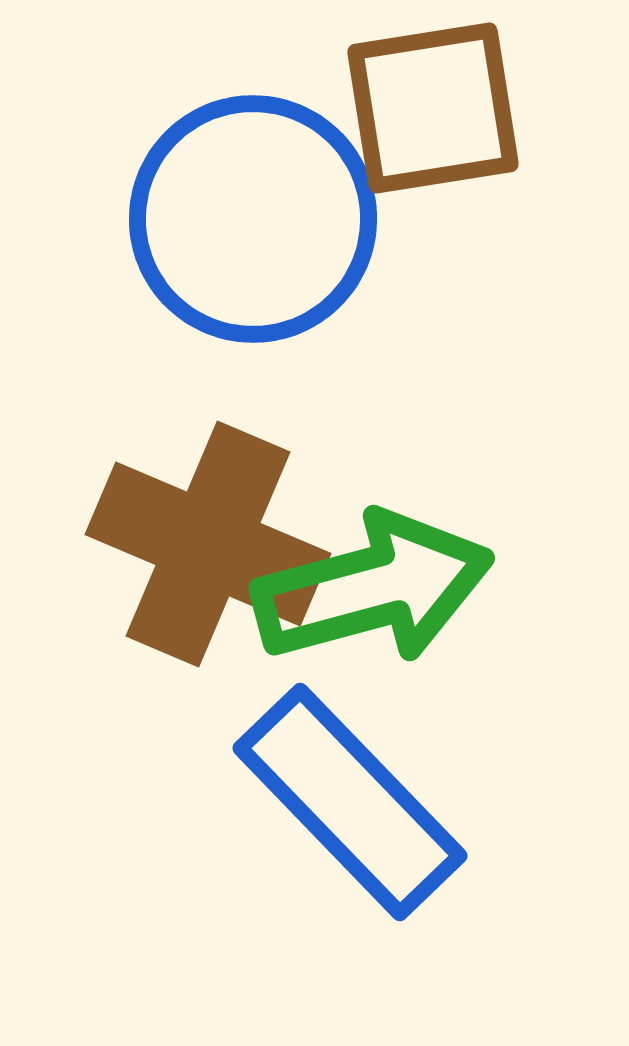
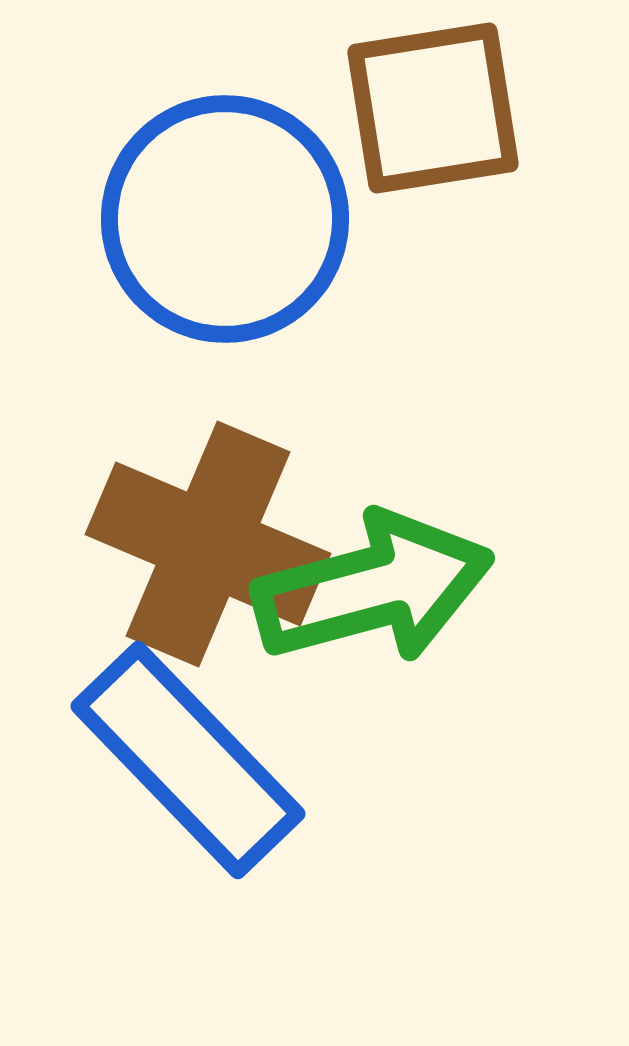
blue circle: moved 28 px left
blue rectangle: moved 162 px left, 42 px up
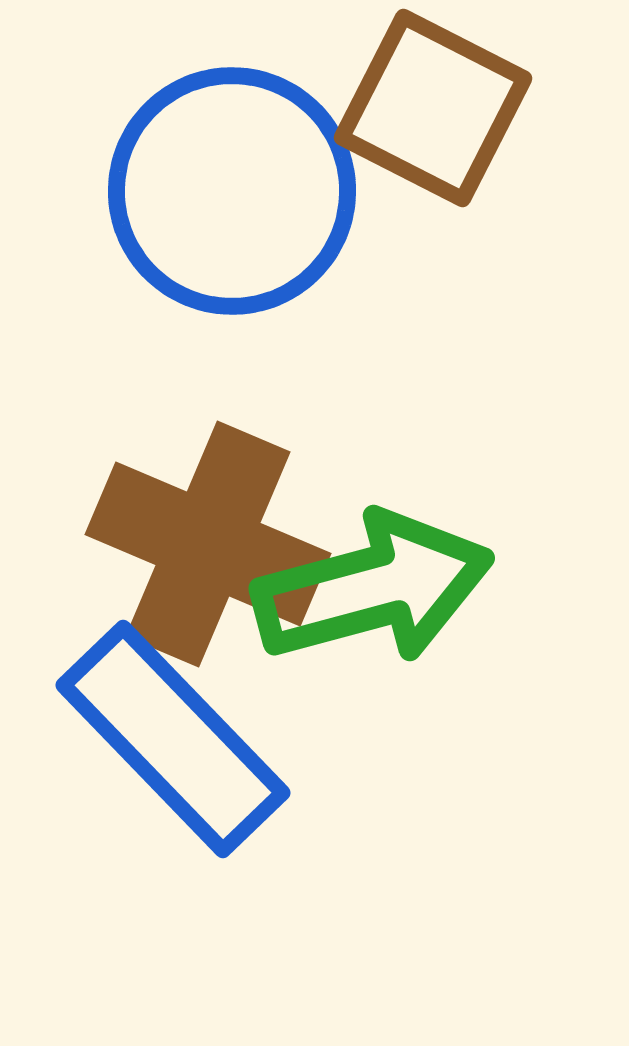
brown square: rotated 36 degrees clockwise
blue circle: moved 7 px right, 28 px up
blue rectangle: moved 15 px left, 21 px up
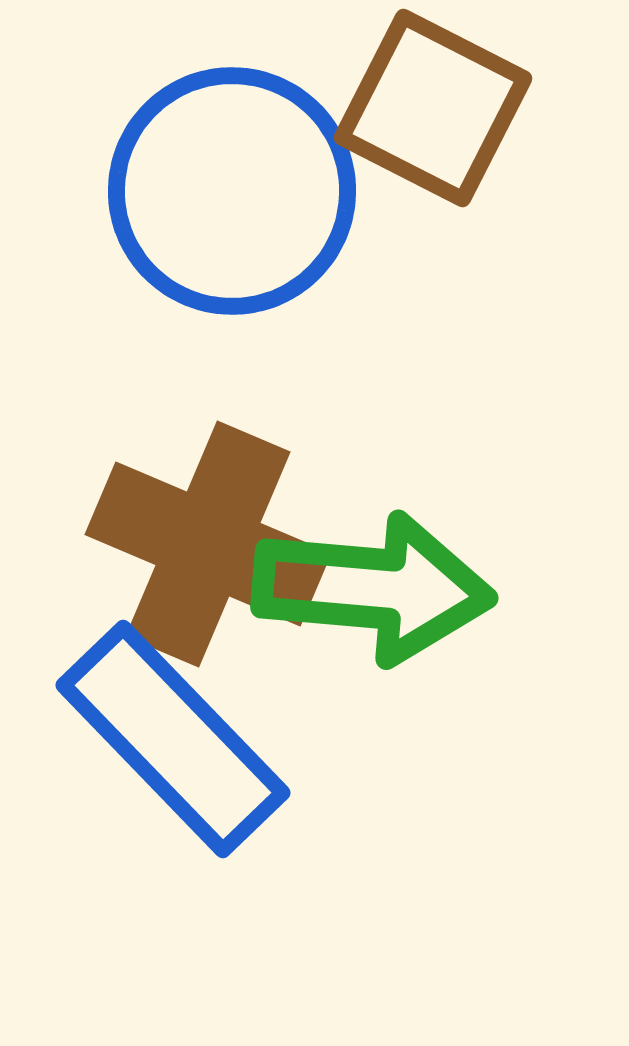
green arrow: rotated 20 degrees clockwise
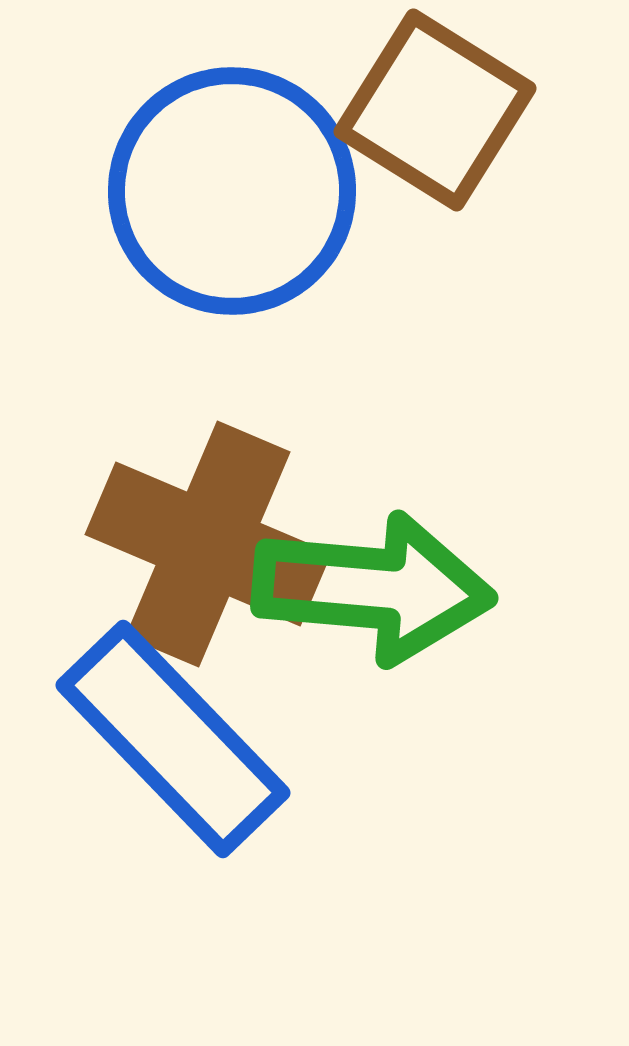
brown square: moved 2 px right, 2 px down; rotated 5 degrees clockwise
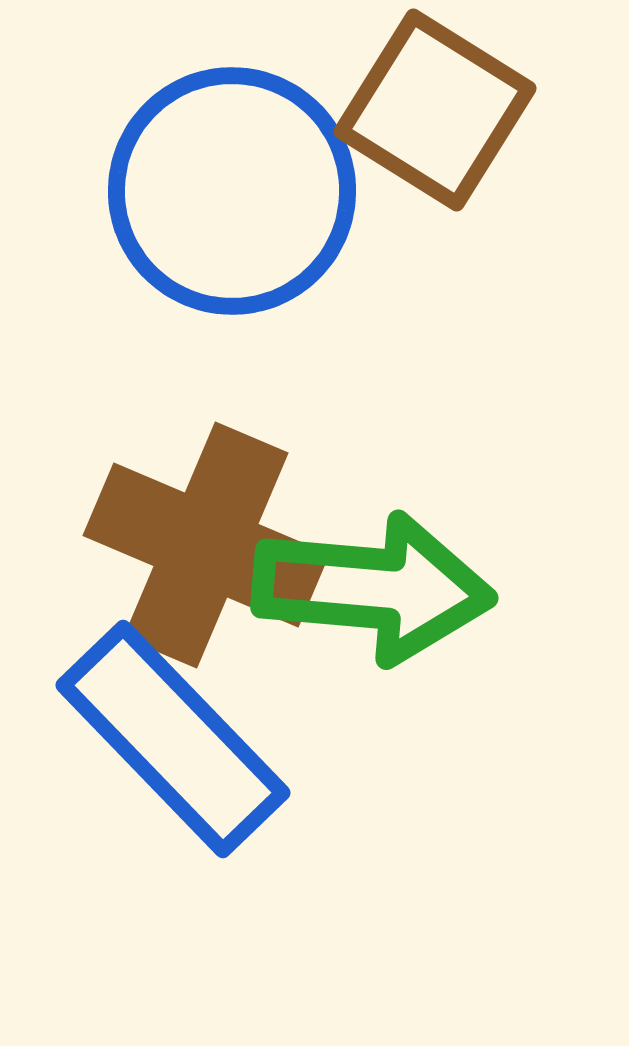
brown cross: moved 2 px left, 1 px down
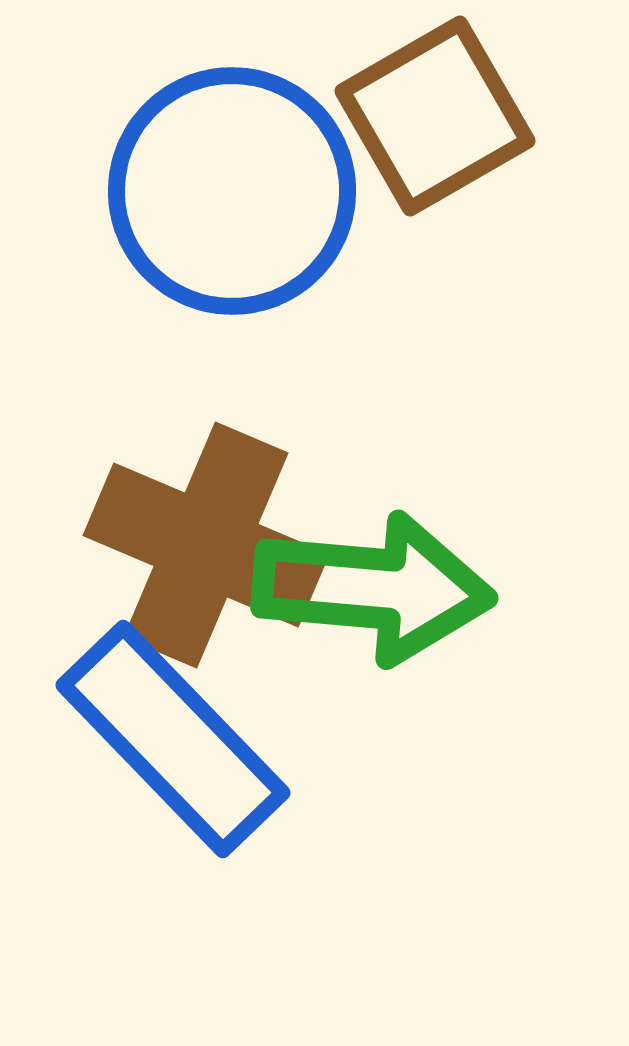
brown square: moved 6 px down; rotated 28 degrees clockwise
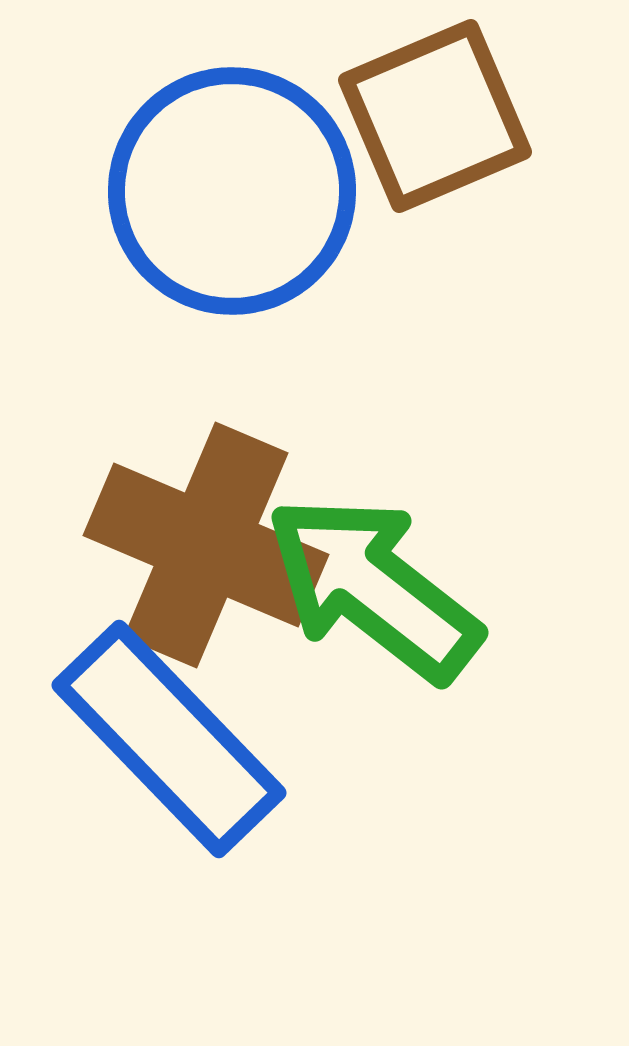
brown square: rotated 7 degrees clockwise
green arrow: rotated 147 degrees counterclockwise
blue rectangle: moved 4 px left
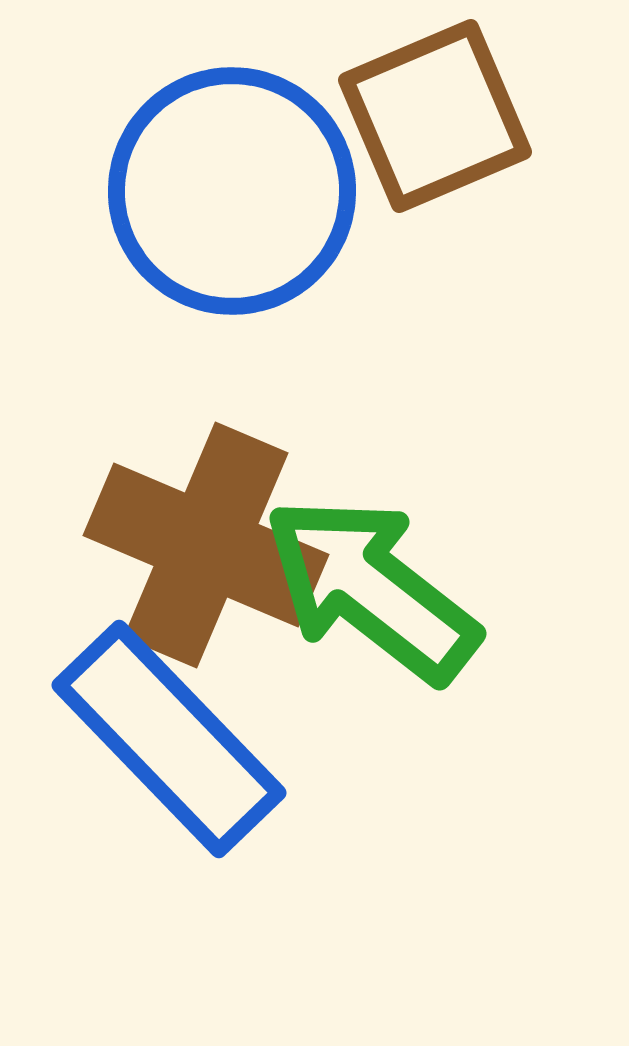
green arrow: moved 2 px left, 1 px down
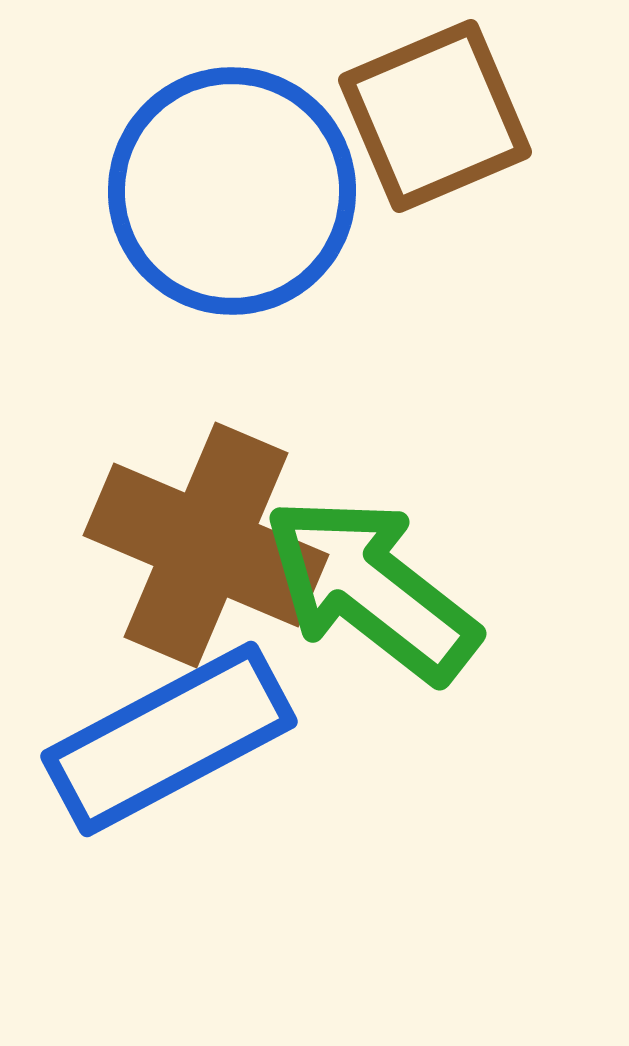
blue rectangle: rotated 74 degrees counterclockwise
